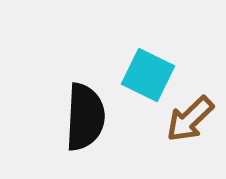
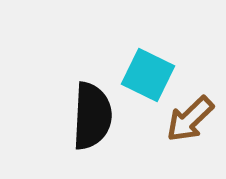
black semicircle: moved 7 px right, 1 px up
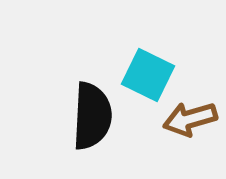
brown arrow: rotated 28 degrees clockwise
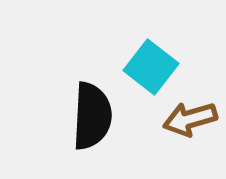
cyan square: moved 3 px right, 8 px up; rotated 12 degrees clockwise
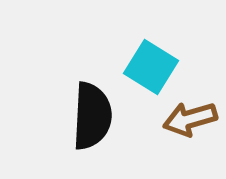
cyan square: rotated 6 degrees counterclockwise
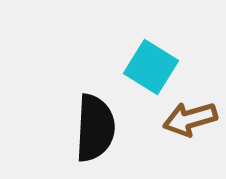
black semicircle: moved 3 px right, 12 px down
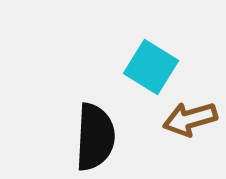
black semicircle: moved 9 px down
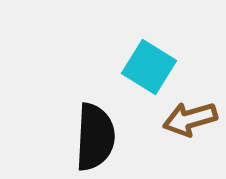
cyan square: moved 2 px left
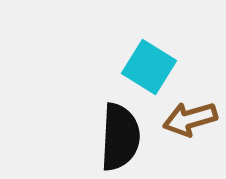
black semicircle: moved 25 px right
